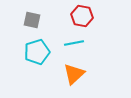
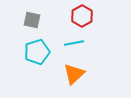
red hexagon: rotated 20 degrees clockwise
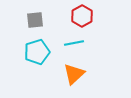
gray square: moved 3 px right; rotated 18 degrees counterclockwise
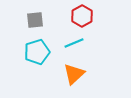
cyan line: rotated 12 degrees counterclockwise
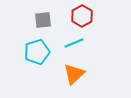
gray square: moved 8 px right
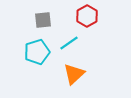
red hexagon: moved 5 px right
cyan line: moved 5 px left; rotated 12 degrees counterclockwise
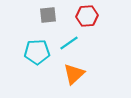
red hexagon: rotated 25 degrees clockwise
gray square: moved 5 px right, 5 px up
cyan pentagon: rotated 15 degrees clockwise
